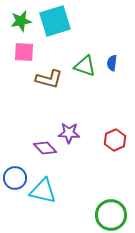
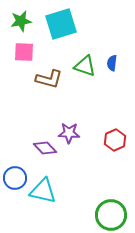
cyan square: moved 6 px right, 3 px down
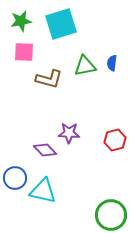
green triangle: rotated 30 degrees counterclockwise
red hexagon: rotated 10 degrees clockwise
purple diamond: moved 2 px down
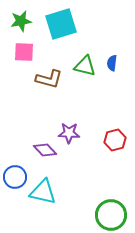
green triangle: rotated 25 degrees clockwise
blue circle: moved 1 px up
cyan triangle: moved 1 px down
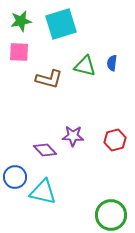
pink square: moved 5 px left
purple star: moved 4 px right, 3 px down
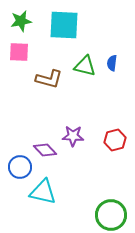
cyan square: moved 3 px right, 1 px down; rotated 20 degrees clockwise
blue circle: moved 5 px right, 10 px up
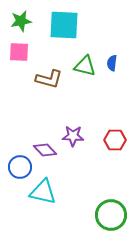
red hexagon: rotated 15 degrees clockwise
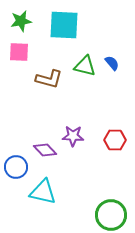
blue semicircle: rotated 133 degrees clockwise
blue circle: moved 4 px left
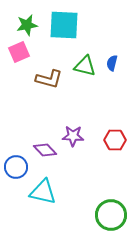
green star: moved 6 px right, 4 px down
pink square: rotated 25 degrees counterclockwise
blue semicircle: rotated 126 degrees counterclockwise
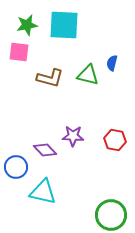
pink square: rotated 30 degrees clockwise
green triangle: moved 3 px right, 9 px down
brown L-shape: moved 1 px right, 1 px up
red hexagon: rotated 10 degrees clockwise
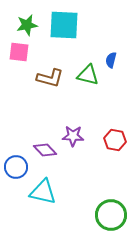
blue semicircle: moved 1 px left, 3 px up
